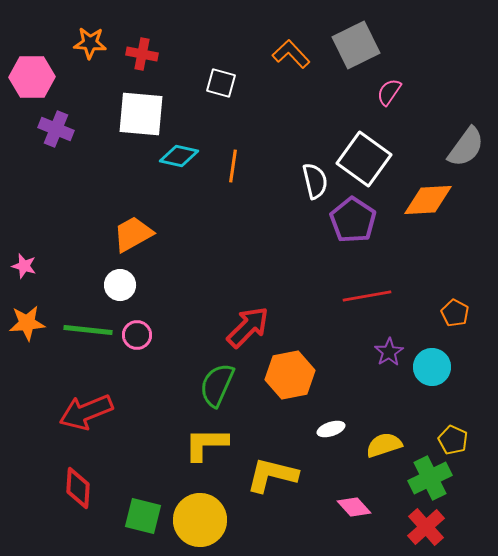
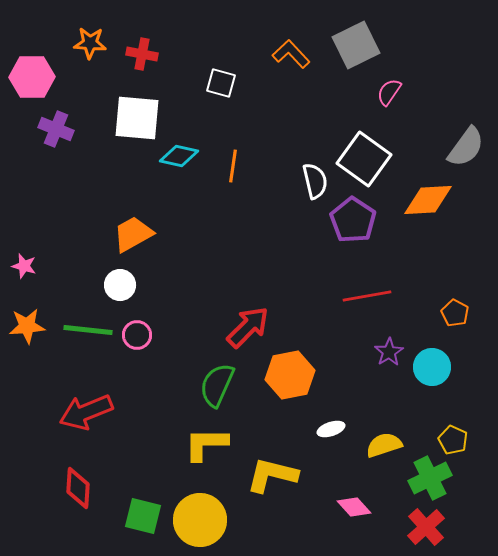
white square at (141, 114): moved 4 px left, 4 px down
orange star at (27, 323): moved 3 px down
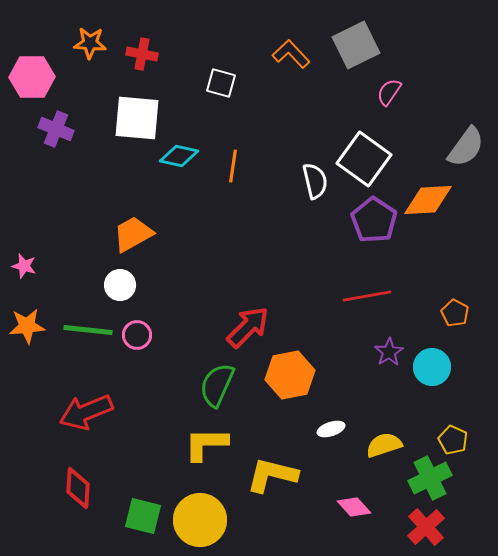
purple pentagon at (353, 220): moved 21 px right
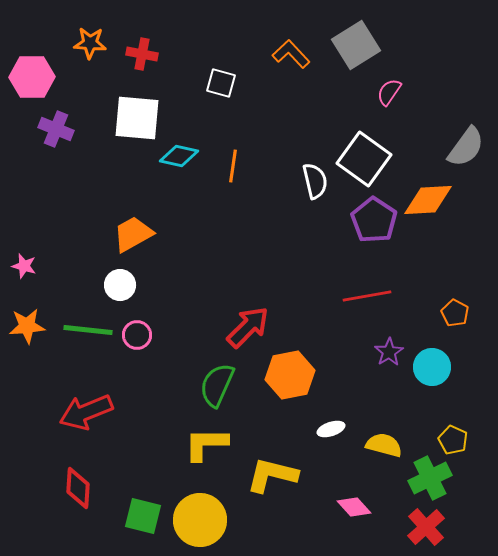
gray square at (356, 45): rotated 6 degrees counterclockwise
yellow semicircle at (384, 445): rotated 33 degrees clockwise
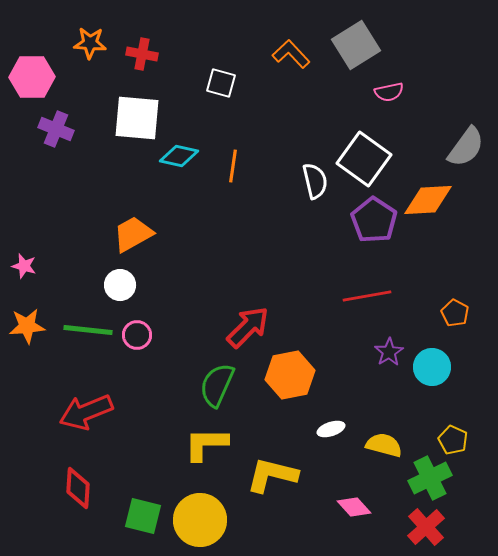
pink semicircle at (389, 92): rotated 136 degrees counterclockwise
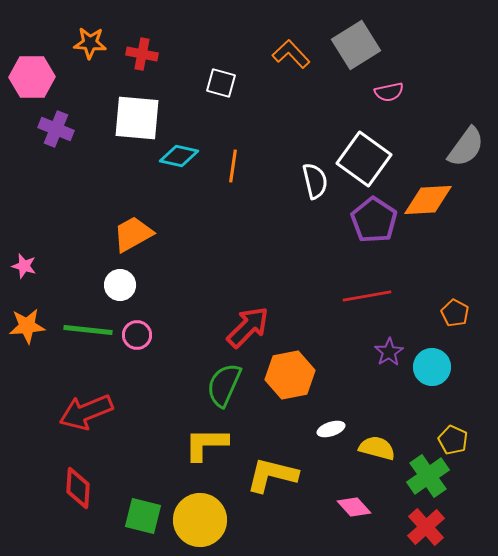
green semicircle at (217, 385): moved 7 px right
yellow semicircle at (384, 445): moved 7 px left, 3 px down
green cross at (430, 478): moved 2 px left, 2 px up; rotated 9 degrees counterclockwise
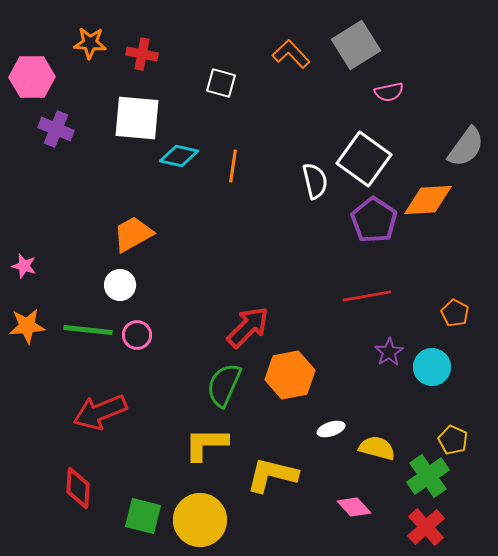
red arrow at (86, 412): moved 14 px right
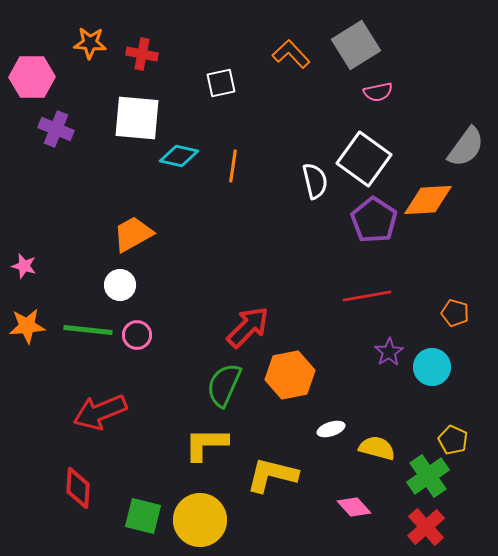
white square at (221, 83): rotated 28 degrees counterclockwise
pink semicircle at (389, 92): moved 11 px left
orange pentagon at (455, 313): rotated 12 degrees counterclockwise
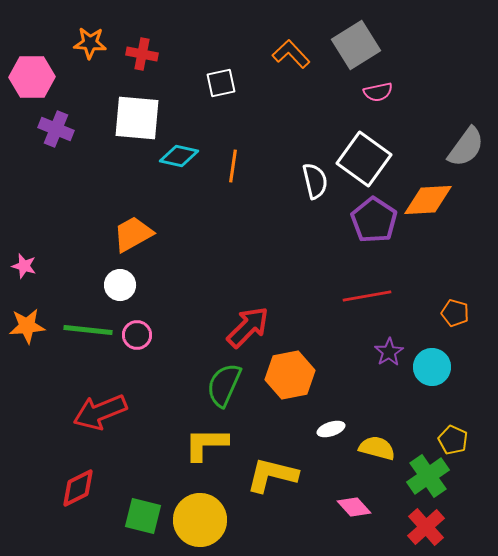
red diamond at (78, 488): rotated 60 degrees clockwise
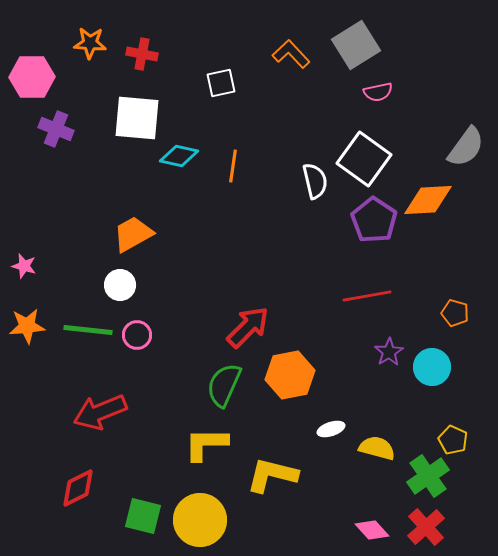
pink diamond at (354, 507): moved 18 px right, 23 px down
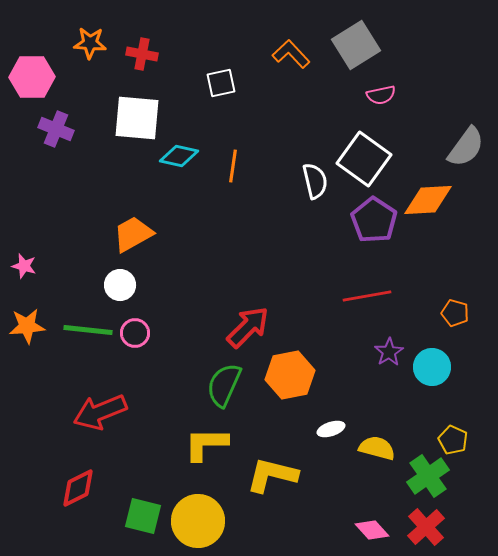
pink semicircle at (378, 92): moved 3 px right, 3 px down
pink circle at (137, 335): moved 2 px left, 2 px up
yellow circle at (200, 520): moved 2 px left, 1 px down
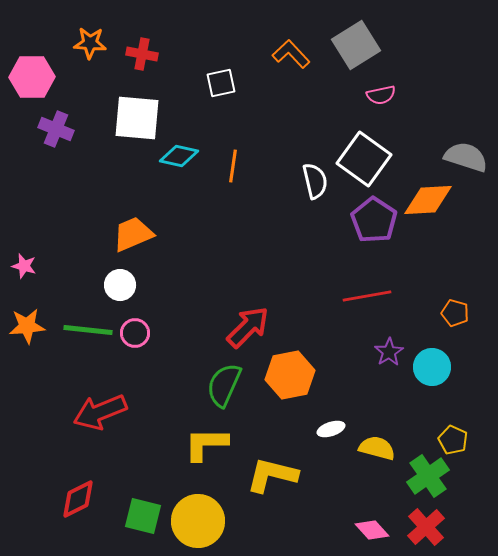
gray semicircle at (466, 147): moved 10 px down; rotated 108 degrees counterclockwise
orange trapezoid at (133, 234): rotated 6 degrees clockwise
red diamond at (78, 488): moved 11 px down
